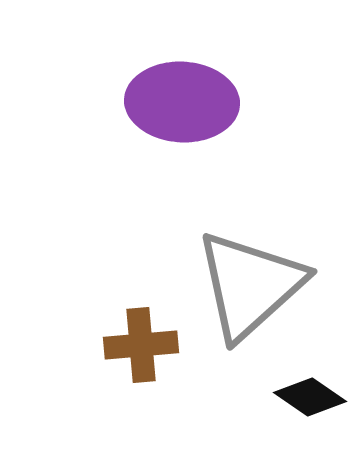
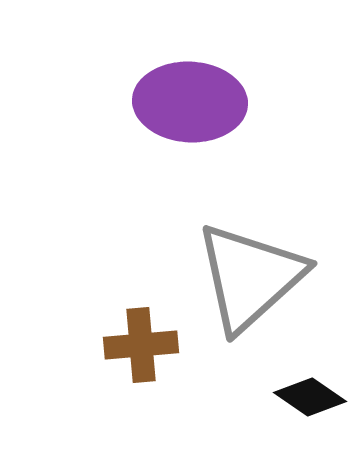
purple ellipse: moved 8 px right
gray triangle: moved 8 px up
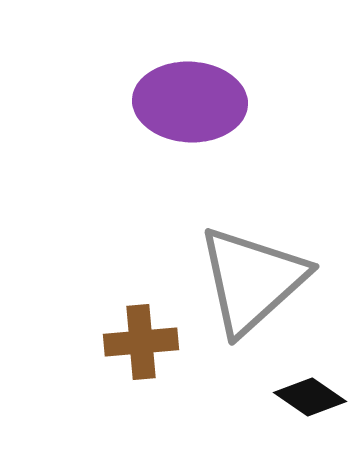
gray triangle: moved 2 px right, 3 px down
brown cross: moved 3 px up
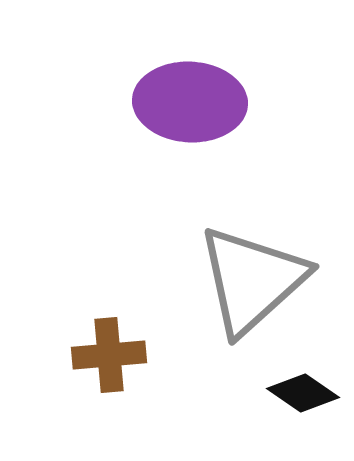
brown cross: moved 32 px left, 13 px down
black diamond: moved 7 px left, 4 px up
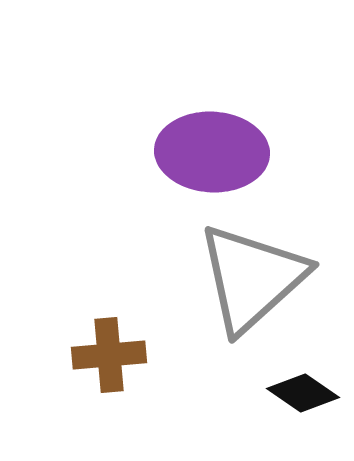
purple ellipse: moved 22 px right, 50 px down
gray triangle: moved 2 px up
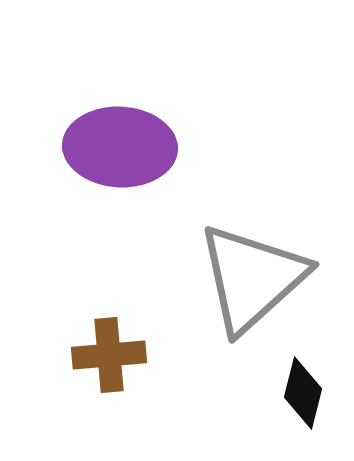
purple ellipse: moved 92 px left, 5 px up
black diamond: rotated 70 degrees clockwise
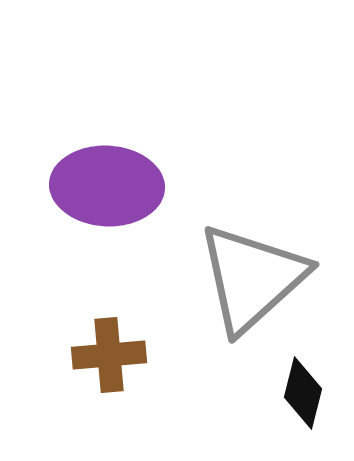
purple ellipse: moved 13 px left, 39 px down
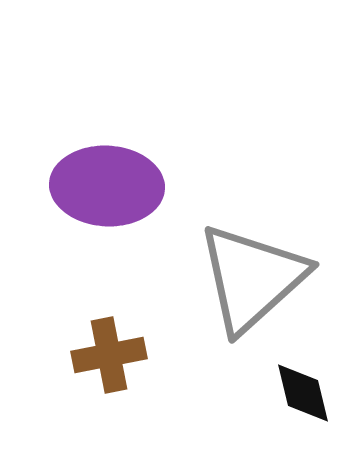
brown cross: rotated 6 degrees counterclockwise
black diamond: rotated 28 degrees counterclockwise
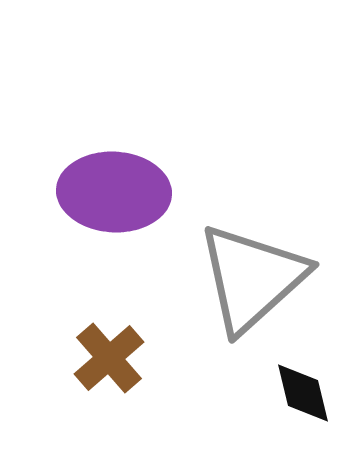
purple ellipse: moved 7 px right, 6 px down
brown cross: moved 3 px down; rotated 30 degrees counterclockwise
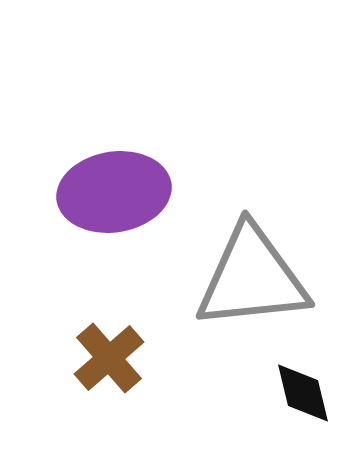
purple ellipse: rotated 12 degrees counterclockwise
gray triangle: rotated 36 degrees clockwise
